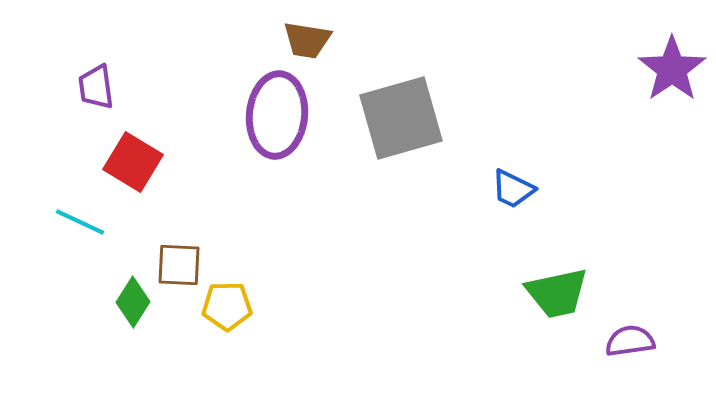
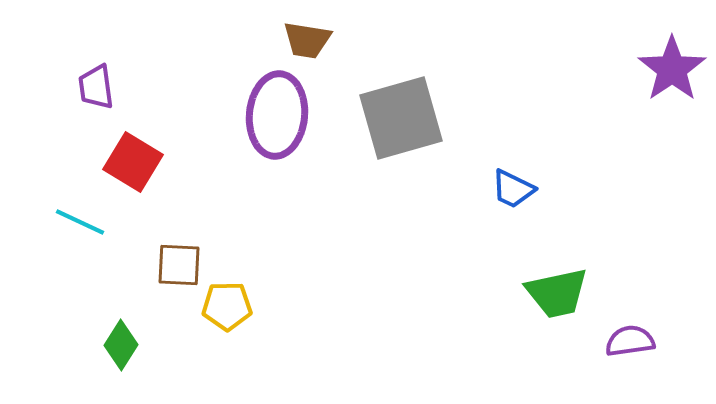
green diamond: moved 12 px left, 43 px down
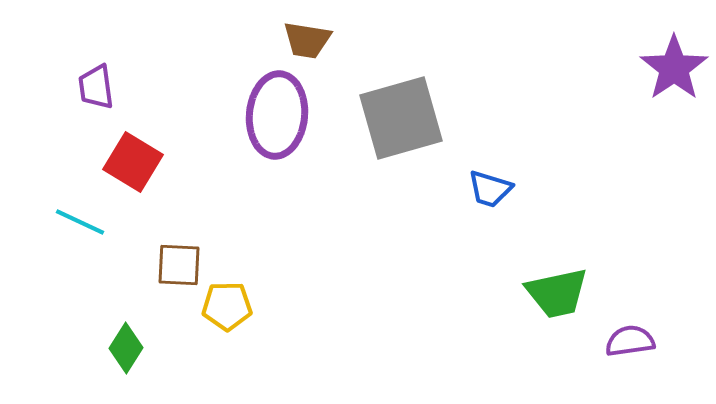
purple star: moved 2 px right, 1 px up
blue trapezoid: moved 23 px left; rotated 9 degrees counterclockwise
green diamond: moved 5 px right, 3 px down
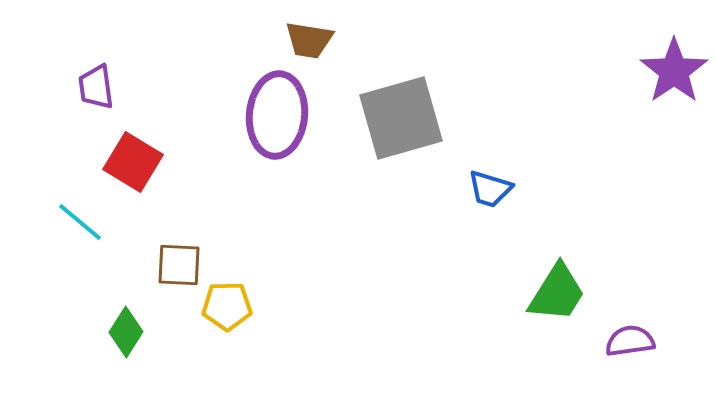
brown trapezoid: moved 2 px right
purple star: moved 3 px down
cyan line: rotated 15 degrees clockwise
green trapezoid: rotated 46 degrees counterclockwise
green diamond: moved 16 px up
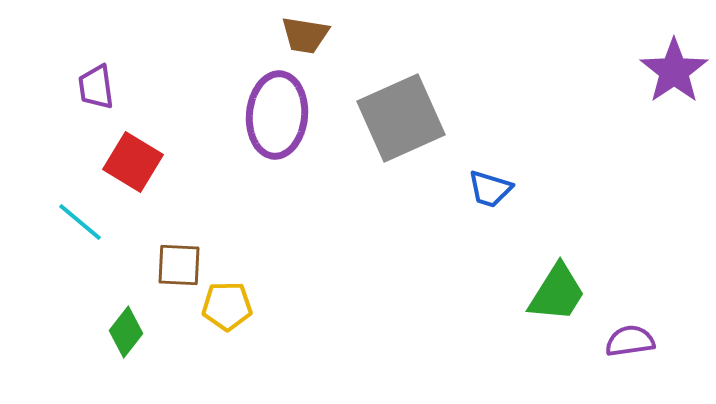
brown trapezoid: moved 4 px left, 5 px up
gray square: rotated 8 degrees counterclockwise
green diamond: rotated 6 degrees clockwise
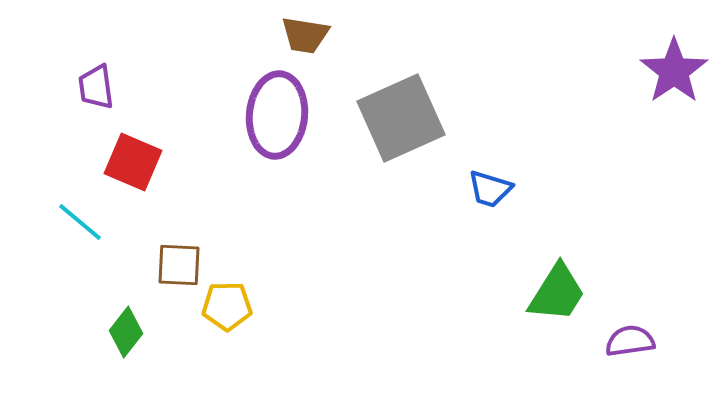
red square: rotated 8 degrees counterclockwise
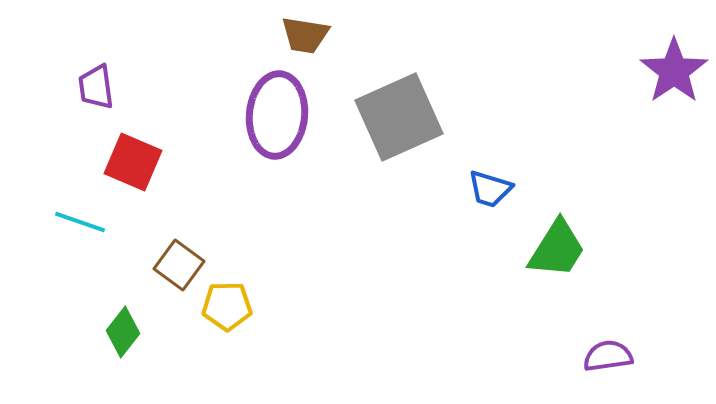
gray square: moved 2 px left, 1 px up
cyan line: rotated 21 degrees counterclockwise
brown square: rotated 33 degrees clockwise
green trapezoid: moved 44 px up
green diamond: moved 3 px left
purple semicircle: moved 22 px left, 15 px down
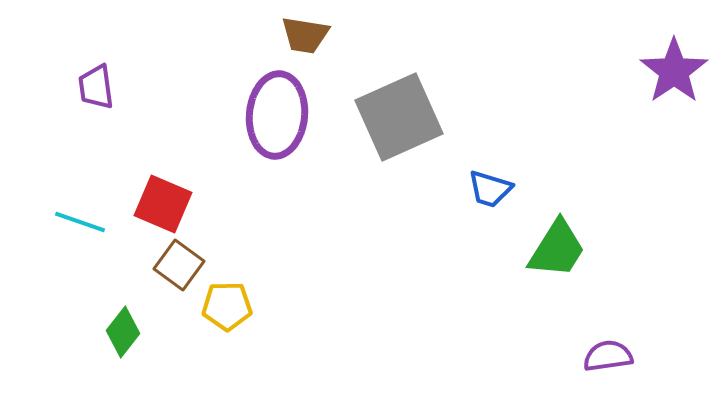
red square: moved 30 px right, 42 px down
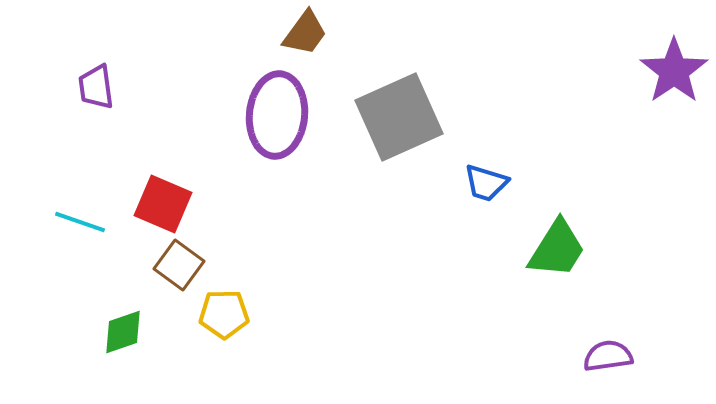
brown trapezoid: moved 2 px up; rotated 63 degrees counterclockwise
blue trapezoid: moved 4 px left, 6 px up
yellow pentagon: moved 3 px left, 8 px down
green diamond: rotated 33 degrees clockwise
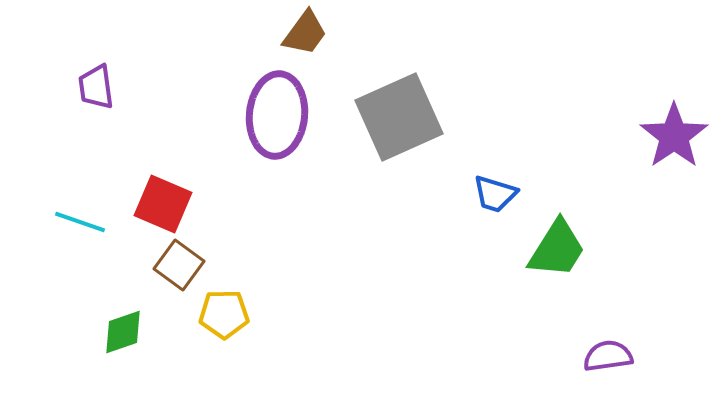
purple star: moved 65 px down
blue trapezoid: moved 9 px right, 11 px down
